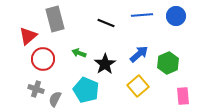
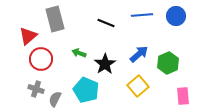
red circle: moved 2 px left
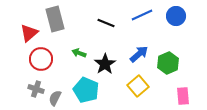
blue line: rotated 20 degrees counterclockwise
red triangle: moved 1 px right, 3 px up
gray semicircle: moved 1 px up
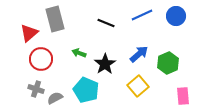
gray semicircle: rotated 35 degrees clockwise
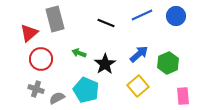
gray semicircle: moved 2 px right
